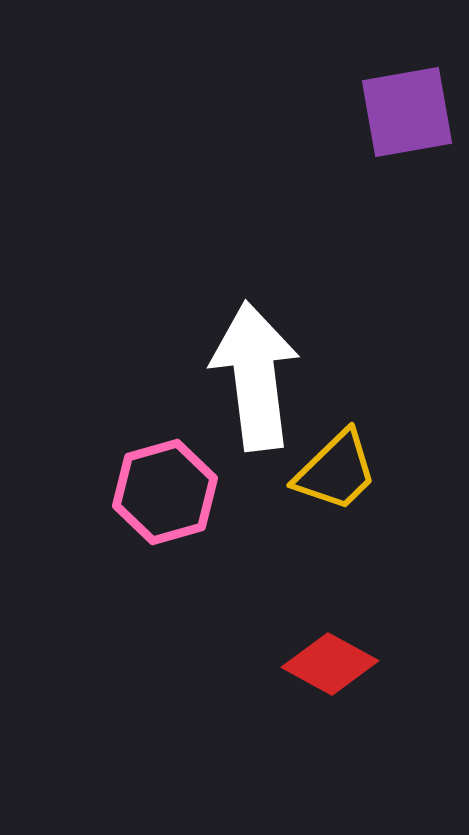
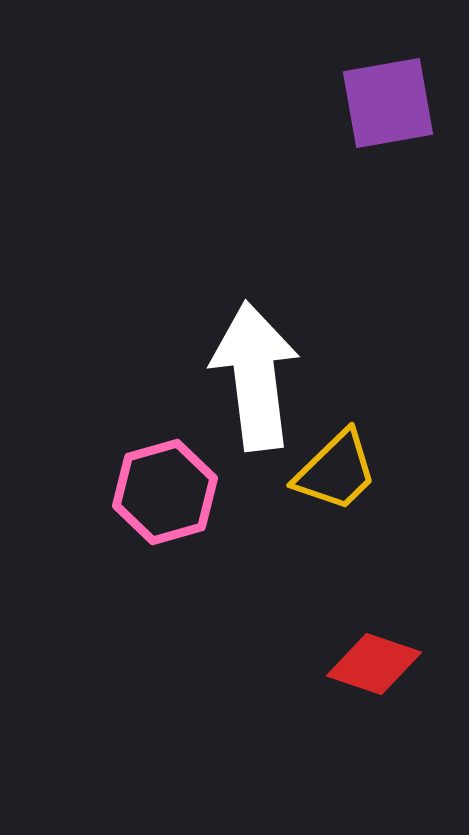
purple square: moved 19 px left, 9 px up
red diamond: moved 44 px right; rotated 10 degrees counterclockwise
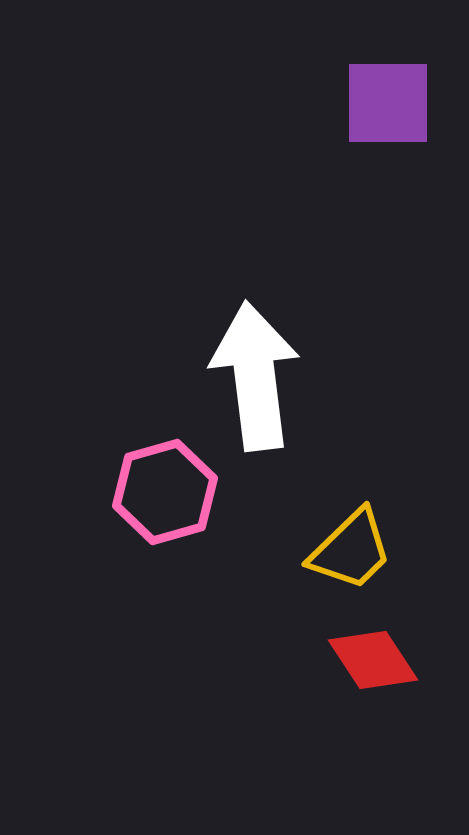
purple square: rotated 10 degrees clockwise
yellow trapezoid: moved 15 px right, 79 px down
red diamond: moved 1 px left, 4 px up; rotated 38 degrees clockwise
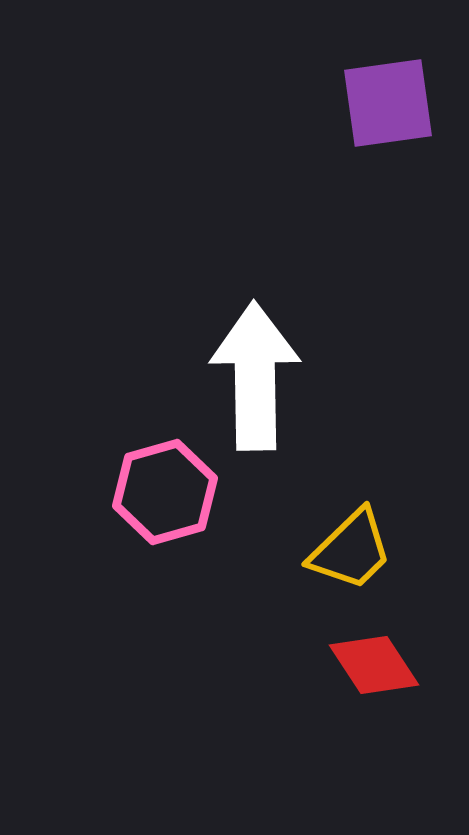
purple square: rotated 8 degrees counterclockwise
white arrow: rotated 6 degrees clockwise
red diamond: moved 1 px right, 5 px down
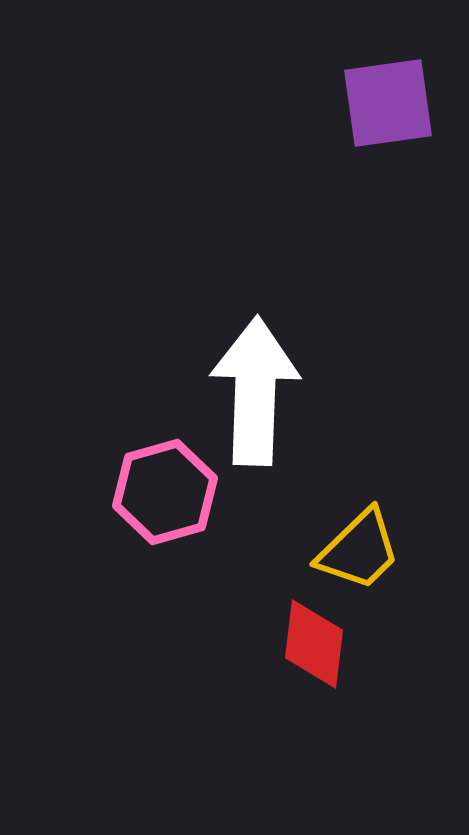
white arrow: moved 15 px down; rotated 3 degrees clockwise
yellow trapezoid: moved 8 px right
red diamond: moved 60 px left, 21 px up; rotated 40 degrees clockwise
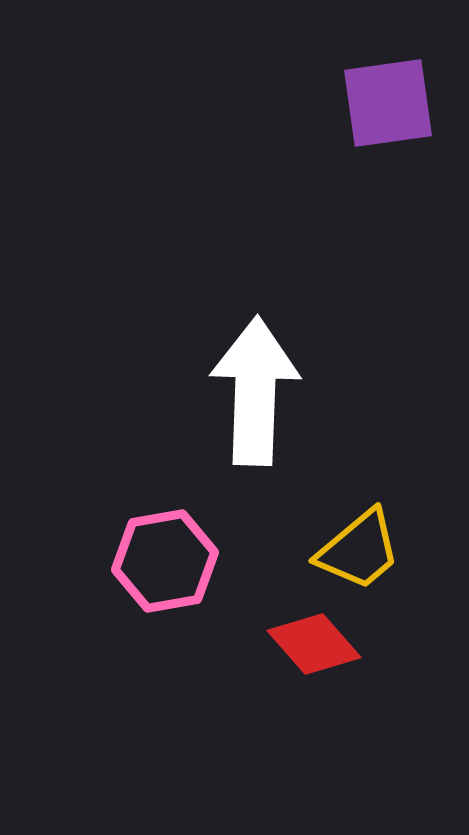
pink hexagon: moved 69 px down; rotated 6 degrees clockwise
yellow trapezoid: rotated 4 degrees clockwise
red diamond: rotated 48 degrees counterclockwise
